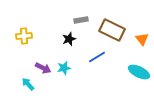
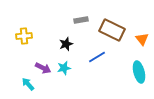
black star: moved 3 px left, 5 px down
cyan ellipse: rotated 50 degrees clockwise
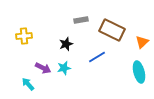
orange triangle: moved 3 px down; rotated 24 degrees clockwise
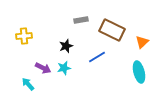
black star: moved 2 px down
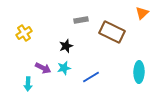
brown rectangle: moved 2 px down
yellow cross: moved 3 px up; rotated 28 degrees counterclockwise
orange triangle: moved 29 px up
blue line: moved 6 px left, 20 px down
cyan ellipse: rotated 15 degrees clockwise
cyan arrow: rotated 136 degrees counterclockwise
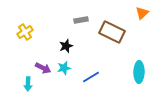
yellow cross: moved 1 px right, 1 px up
